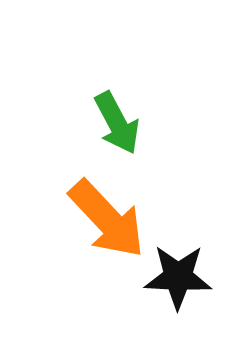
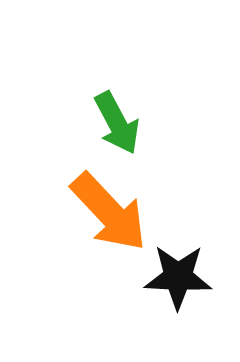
orange arrow: moved 2 px right, 7 px up
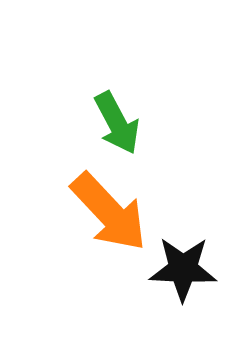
black star: moved 5 px right, 8 px up
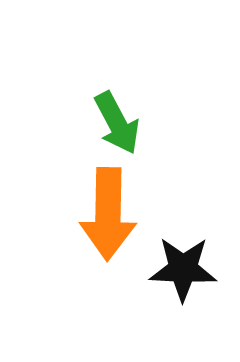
orange arrow: moved 1 px left, 2 px down; rotated 44 degrees clockwise
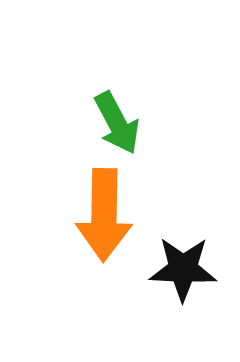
orange arrow: moved 4 px left, 1 px down
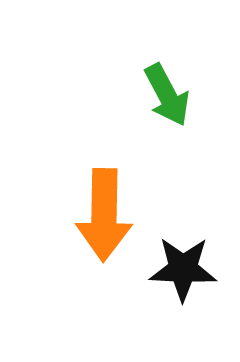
green arrow: moved 50 px right, 28 px up
